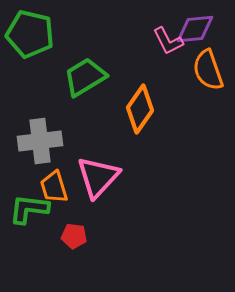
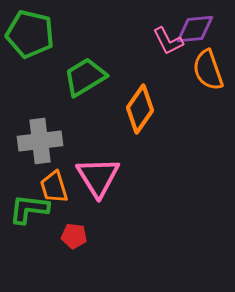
pink triangle: rotated 15 degrees counterclockwise
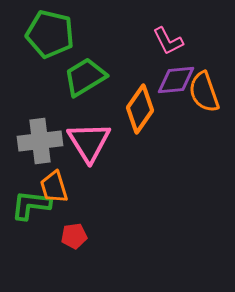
purple diamond: moved 19 px left, 51 px down
green pentagon: moved 20 px right
orange semicircle: moved 4 px left, 22 px down
pink triangle: moved 9 px left, 35 px up
green L-shape: moved 2 px right, 4 px up
red pentagon: rotated 15 degrees counterclockwise
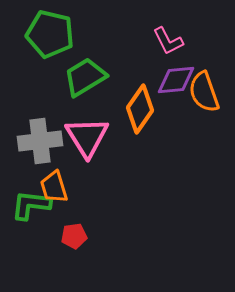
pink triangle: moved 2 px left, 5 px up
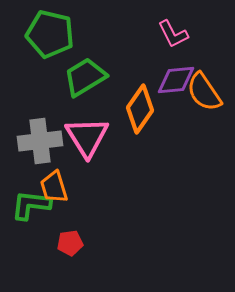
pink L-shape: moved 5 px right, 7 px up
orange semicircle: rotated 15 degrees counterclockwise
red pentagon: moved 4 px left, 7 px down
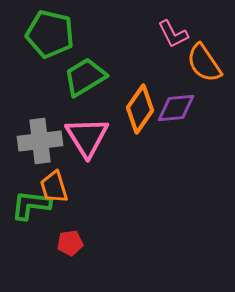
purple diamond: moved 28 px down
orange semicircle: moved 29 px up
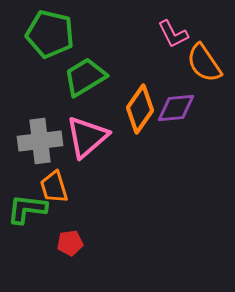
pink triangle: rotated 21 degrees clockwise
green L-shape: moved 4 px left, 4 px down
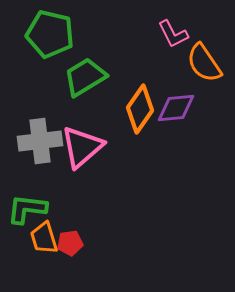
pink triangle: moved 5 px left, 10 px down
orange trapezoid: moved 10 px left, 51 px down
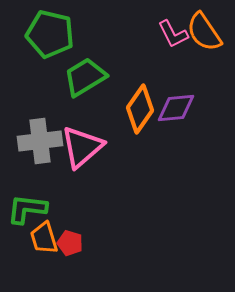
orange semicircle: moved 31 px up
red pentagon: rotated 25 degrees clockwise
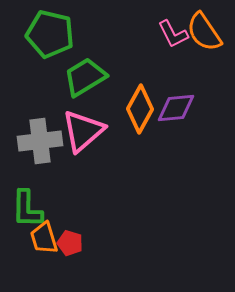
orange diamond: rotated 6 degrees counterclockwise
pink triangle: moved 1 px right, 16 px up
green L-shape: rotated 96 degrees counterclockwise
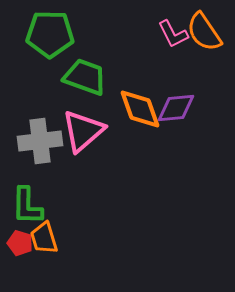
green pentagon: rotated 12 degrees counterclockwise
green trapezoid: rotated 51 degrees clockwise
orange diamond: rotated 48 degrees counterclockwise
green L-shape: moved 3 px up
red pentagon: moved 50 px left
